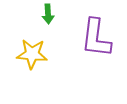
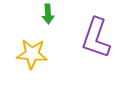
purple L-shape: rotated 12 degrees clockwise
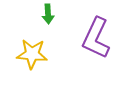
purple L-shape: rotated 6 degrees clockwise
